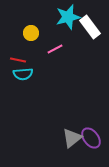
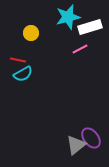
white rectangle: rotated 70 degrees counterclockwise
pink line: moved 25 px right
cyan semicircle: rotated 24 degrees counterclockwise
gray triangle: moved 4 px right, 7 px down
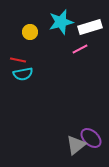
cyan star: moved 7 px left, 5 px down
yellow circle: moved 1 px left, 1 px up
cyan semicircle: rotated 18 degrees clockwise
purple ellipse: rotated 10 degrees counterclockwise
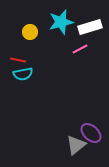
purple ellipse: moved 5 px up
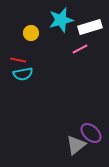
cyan star: moved 2 px up
yellow circle: moved 1 px right, 1 px down
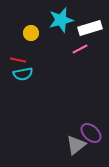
white rectangle: moved 1 px down
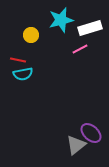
yellow circle: moved 2 px down
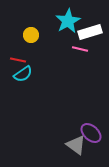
cyan star: moved 7 px right, 1 px down; rotated 15 degrees counterclockwise
white rectangle: moved 4 px down
pink line: rotated 42 degrees clockwise
cyan semicircle: rotated 24 degrees counterclockwise
gray triangle: rotated 45 degrees counterclockwise
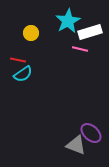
yellow circle: moved 2 px up
gray triangle: rotated 15 degrees counterclockwise
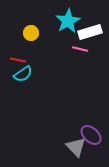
purple ellipse: moved 2 px down
gray triangle: moved 2 px down; rotated 25 degrees clockwise
